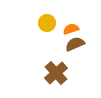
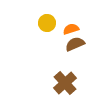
brown cross: moved 9 px right, 10 px down
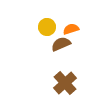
yellow circle: moved 4 px down
brown semicircle: moved 14 px left
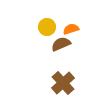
brown cross: moved 2 px left
